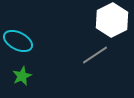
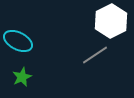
white hexagon: moved 1 px left, 1 px down
green star: moved 1 px down
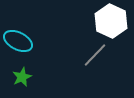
white hexagon: rotated 8 degrees counterclockwise
gray line: rotated 12 degrees counterclockwise
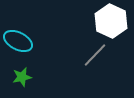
green star: rotated 12 degrees clockwise
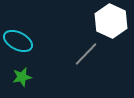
gray line: moved 9 px left, 1 px up
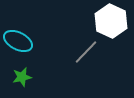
gray line: moved 2 px up
